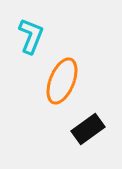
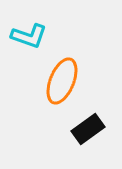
cyan L-shape: moved 2 px left; rotated 87 degrees clockwise
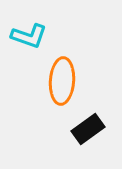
orange ellipse: rotated 18 degrees counterclockwise
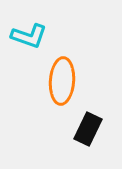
black rectangle: rotated 28 degrees counterclockwise
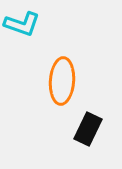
cyan L-shape: moved 7 px left, 12 px up
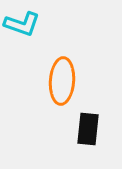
black rectangle: rotated 20 degrees counterclockwise
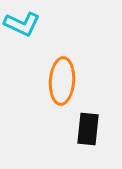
cyan L-shape: rotated 6 degrees clockwise
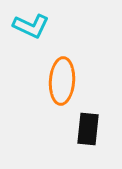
cyan L-shape: moved 9 px right, 2 px down
